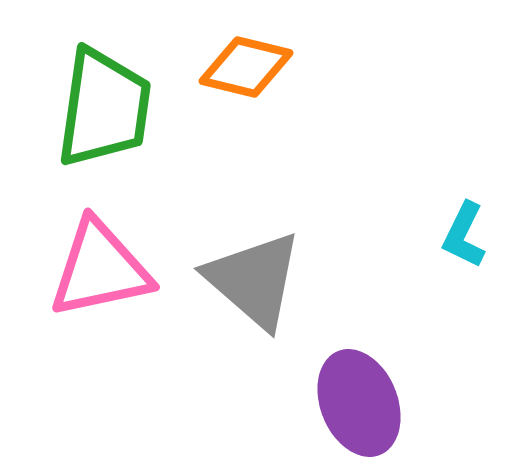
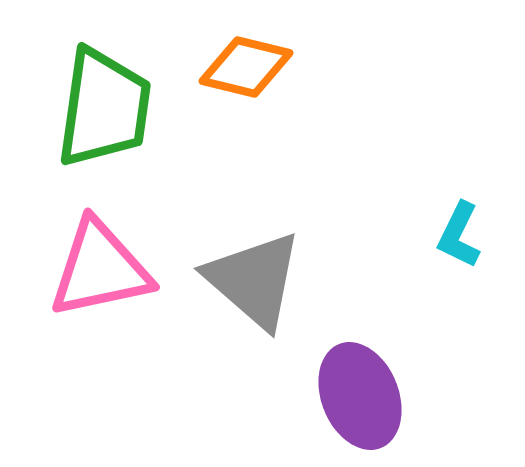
cyan L-shape: moved 5 px left
purple ellipse: moved 1 px right, 7 px up
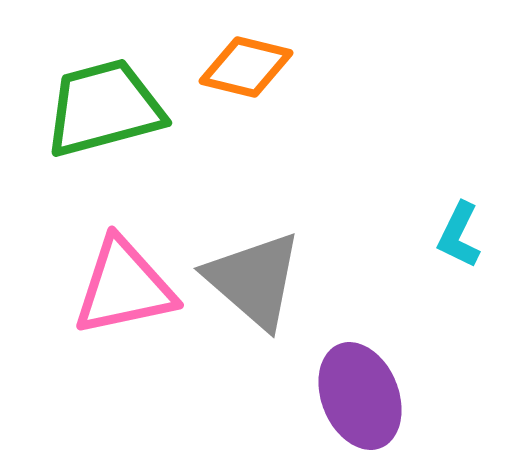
green trapezoid: rotated 113 degrees counterclockwise
pink triangle: moved 24 px right, 18 px down
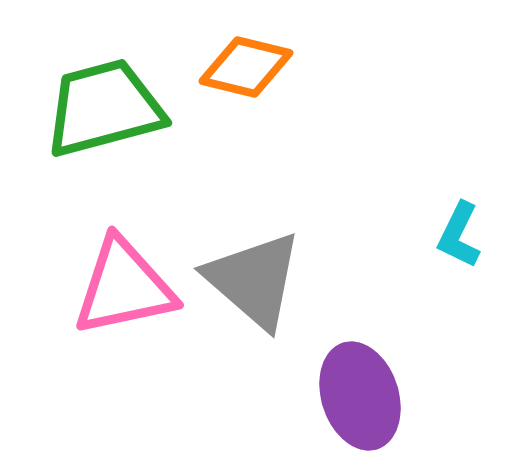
purple ellipse: rotated 4 degrees clockwise
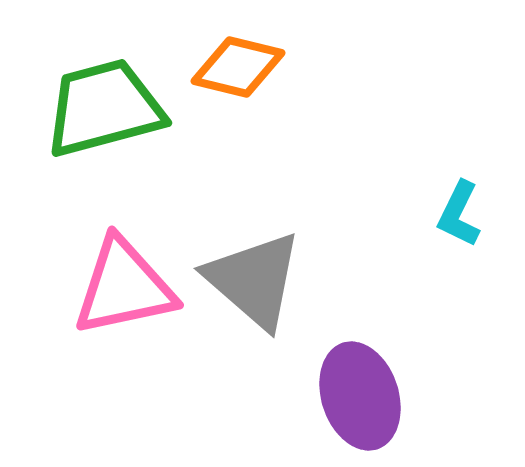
orange diamond: moved 8 px left
cyan L-shape: moved 21 px up
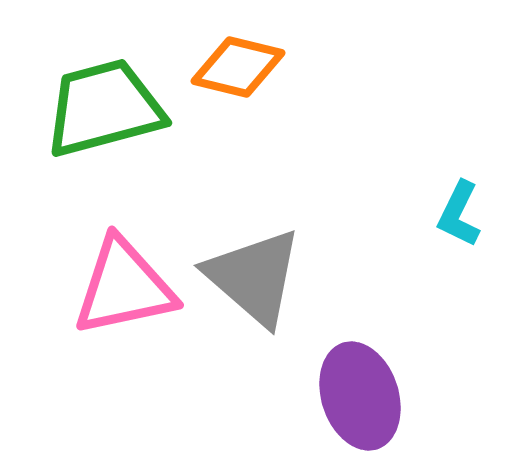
gray triangle: moved 3 px up
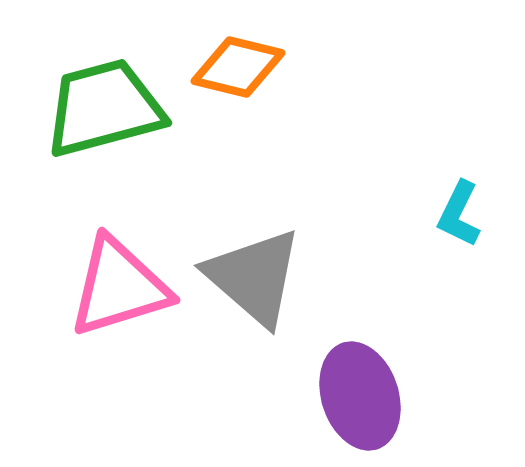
pink triangle: moved 5 px left; rotated 5 degrees counterclockwise
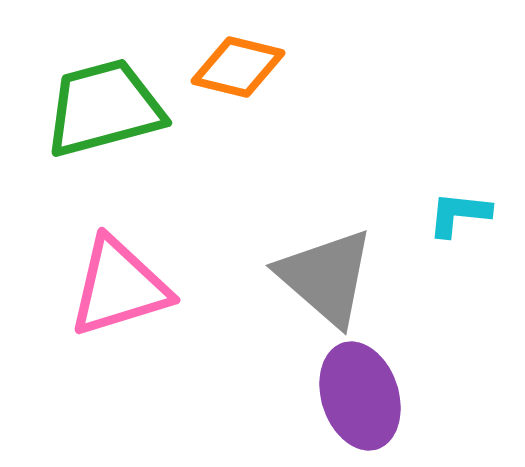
cyan L-shape: rotated 70 degrees clockwise
gray triangle: moved 72 px right
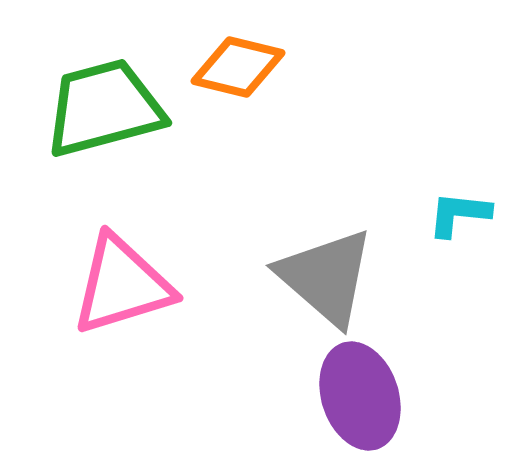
pink triangle: moved 3 px right, 2 px up
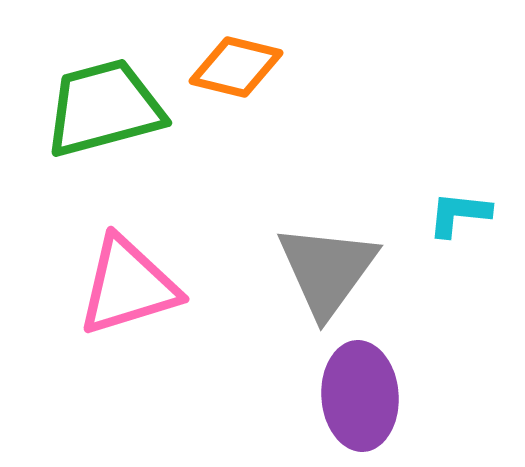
orange diamond: moved 2 px left
gray triangle: moved 1 px right, 7 px up; rotated 25 degrees clockwise
pink triangle: moved 6 px right, 1 px down
purple ellipse: rotated 14 degrees clockwise
